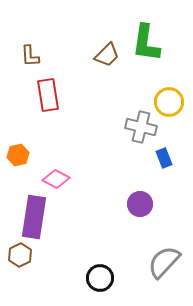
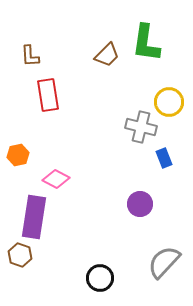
brown hexagon: rotated 15 degrees counterclockwise
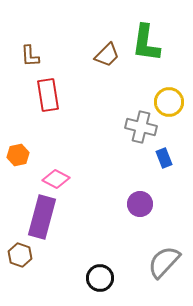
purple rectangle: moved 8 px right; rotated 6 degrees clockwise
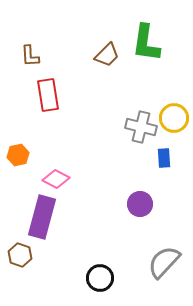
yellow circle: moved 5 px right, 16 px down
blue rectangle: rotated 18 degrees clockwise
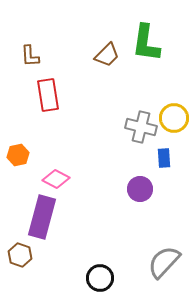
purple circle: moved 15 px up
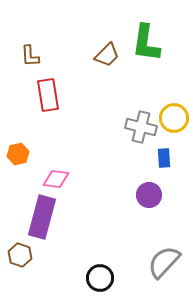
orange hexagon: moved 1 px up
pink diamond: rotated 20 degrees counterclockwise
purple circle: moved 9 px right, 6 px down
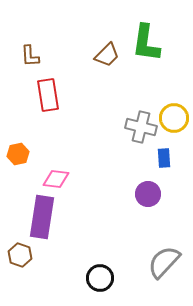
purple circle: moved 1 px left, 1 px up
purple rectangle: rotated 6 degrees counterclockwise
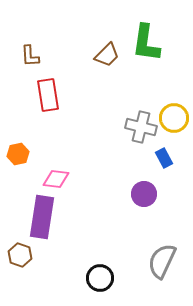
blue rectangle: rotated 24 degrees counterclockwise
purple circle: moved 4 px left
gray semicircle: moved 2 px left, 1 px up; rotated 18 degrees counterclockwise
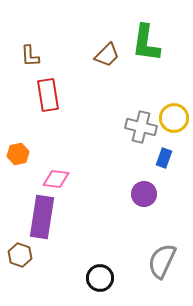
blue rectangle: rotated 48 degrees clockwise
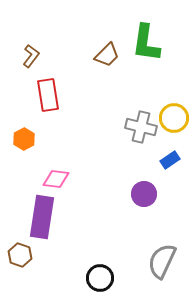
brown L-shape: moved 1 px right; rotated 140 degrees counterclockwise
orange hexagon: moved 6 px right, 15 px up; rotated 15 degrees counterclockwise
blue rectangle: moved 6 px right, 2 px down; rotated 36 degrees clockwise
